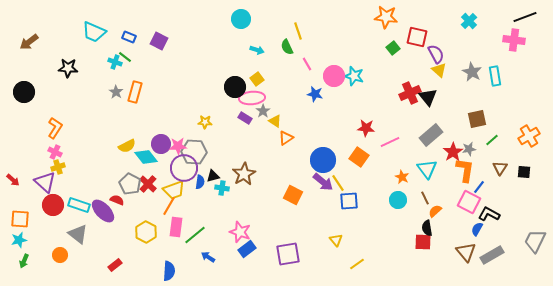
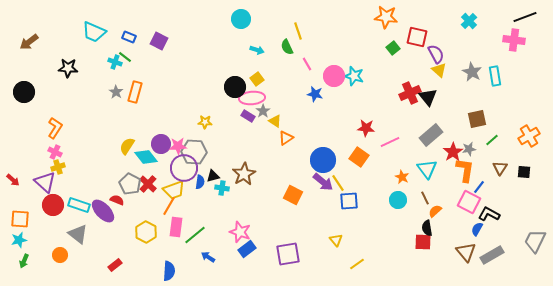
purple rectangle at (245, 118): moved 3 px right, 2 px up
yellow semicircle at (127, 146): rotated 150 degrees clockwise
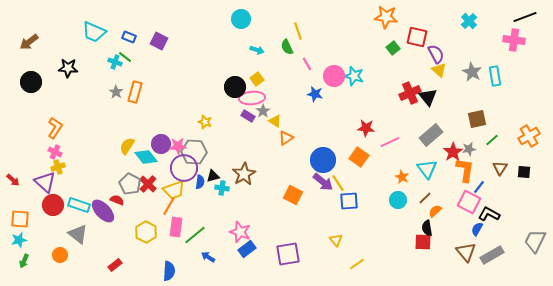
black circle at (24, 92): moved 7 px right, 10 px up
yellow star at (205, 122): rotated 16 degrees clockwise
brown line at (425, 198): rotated 72 degrees clockwise
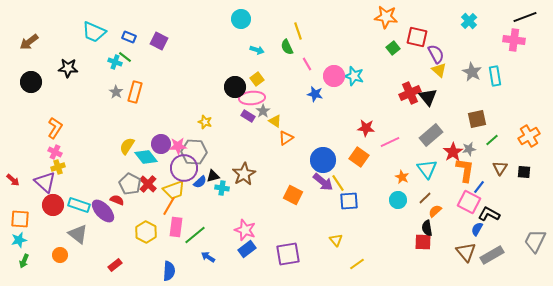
blue semicircle at (200, 182): rotated 40 degrees clockwise
pink star at (240, 232): moved 5 px right, 2 px up
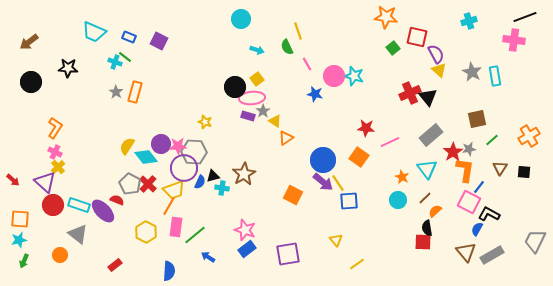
cyan cross at (469, 21): rotated 28 degrees clockwise
purple rectangle at (248, 116): rotated 16 degrees counterclockwise
yellow cross at (58, 167): rotated 24 degrees counterclockwise
blue semicircle at (200, 182): rotated 24 degrees counterclockwise
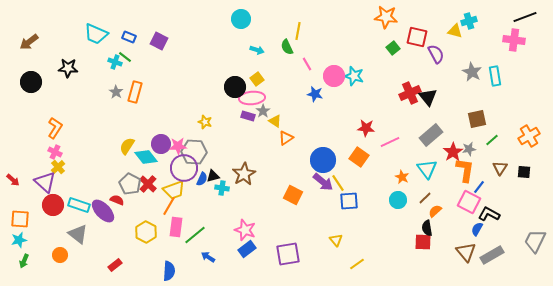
yellow line at (298, 31): rotated 30 degrees clockwise
cyan trapezoid at (94, 32): moved 2 px right, 2 px down
yellow triangle at (439, 70): moved 16 px right, 39 px up; rotated 28 degrees counterclockwise
blue semicircle at (200, 182): moved 2 px right, 3 px up
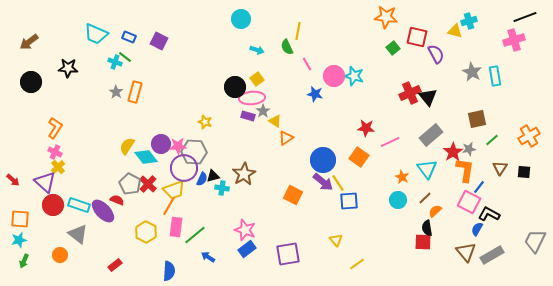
pink cross at (514, 40): rotated 25 degrees counterclockwise
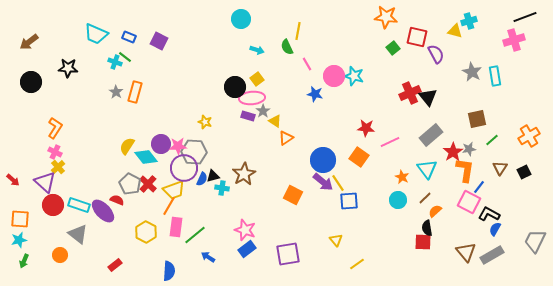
black square at (524, 172): rotated 32 degrees counterclockwise
blue semicircle at (477, 229): moved 18 px right
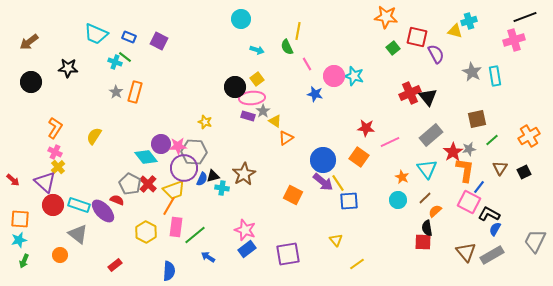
yellow semicircle at (127, 146): moved 33 px left, 10 px up
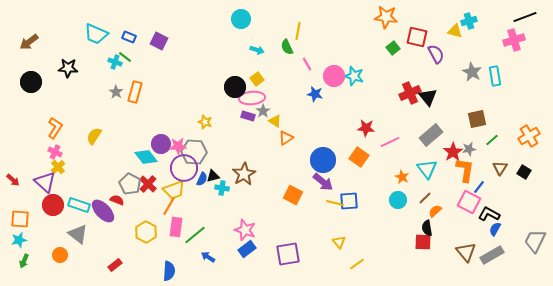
black square at (524, 172): rotated 32 degrees counterclockwise
yellow line at (338, 183): moved 3 px left, 20 px down; rotated 42 degrees counterclockwise
yellow triangle at (336, 240): moved 3 px right, 2 px down
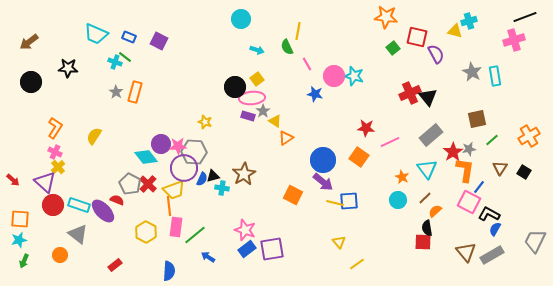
orange line at (169, 206): rotated 36 degrees counterclockwise
purple square at (288, 254): moved 16 px left, 5 px up
